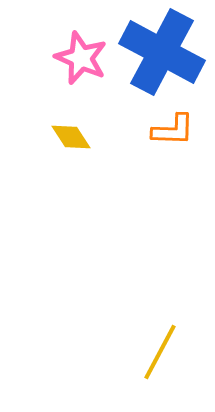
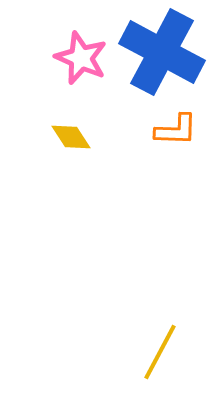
orange L-shape: moved 3 px right
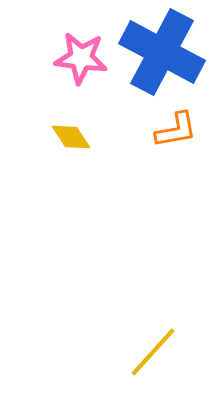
pink star: rotated 16 degrees counterclockwise
orange L-shape: rotated 12 degrees counterclockwise
yellow line: moved 7 px left; rotated 14 degrees clockwise
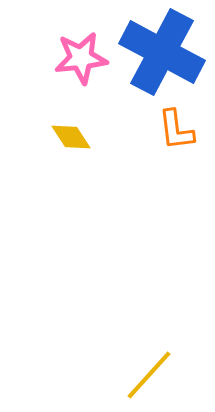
pink star: rotated 14 degrees counterclockwise
orange L-shape: rotated 93 degrees clockwise
yellow line: moved 4 px left, 23 px down
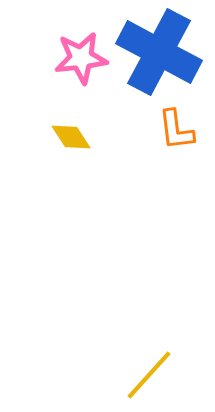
blue cross: moved 3 px left
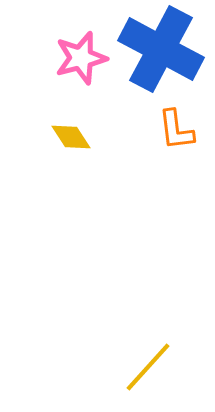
blue cross: moved 2 px right, 3 px up
pink star: rotated 8 degrees counterclockwise
yellow line: moved 1 px left, 8 px up
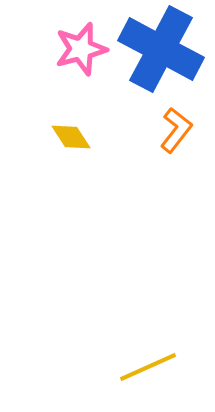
pink star: moved 9 px up
orange L-shape: rotated 135 degrees counterclockwise
yellow line: rotated 24 degrees clockwise
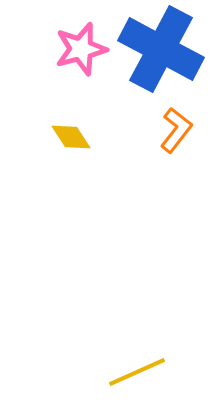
yellow line: moved 11 px left, 5 px down
